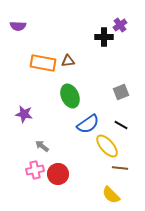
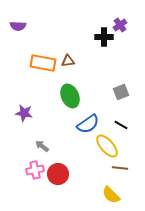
purple star: moved 1 px up
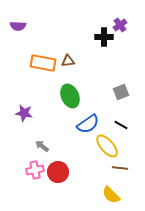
red circle: moved 2 px up
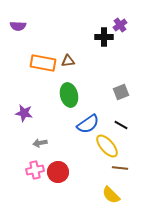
green ellipse: moved 1 px left, 1 px up; rotated 10 degrees clockwise
gray arrow: moved 2 px left, 3 px up; rotated 48 degrees counterclockwise
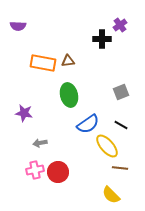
black cross: moved 2 px left, 2 px down
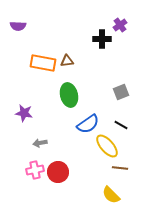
brown triangle: moved 1 px left
